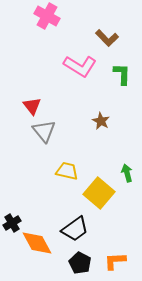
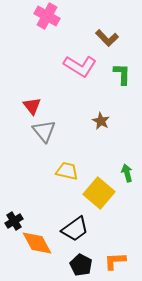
black cross: moved 2 px right, 2 px up
black pentagon: moved 1 px right, 2 px down
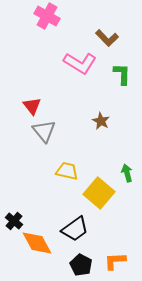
pink L-shape: moved 3 px up
black cross: rotated 18 degrees counterclockwise
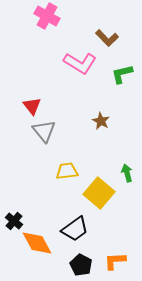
green L-shape: rotated 105 degrees counterclockwise
yellow trapezoid: rotated 20 degrees counterclockwise
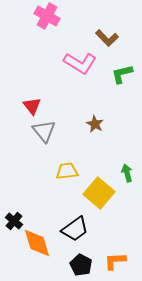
brown star: moved 6 px left, 3 px down
orange diamond: rotated 12 degrees clockwise
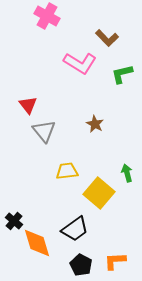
red triangle: moved 4 px left, 1 px up
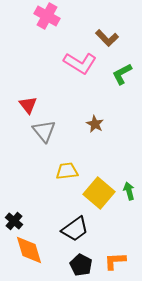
green L-shape: rotated 15 degrees counterclockwise
green arrow: moved 2 px right, 18 px down
orange diamond: moved 8 px left, 7 px down
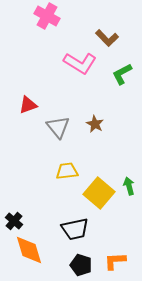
red triangle: rotated 48 degrees clockwise
gray triangle: moved 14 px right, 4 px up
green arrow: moved 5 px up
black trapezoid: rotated 24 degrees clockwise
black pentagon: rotated 10 degrees counterclockwise
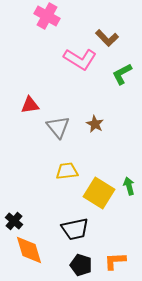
pink L-shape: moved 4 px up
red triangle: moved 2 px right; rotated 12 degrees clockwise
yellow square: rotated 8 degrees counterclockwise
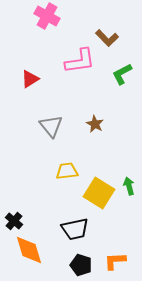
pink L-shape: moved 2 px down; rotated 40 degrees counterclockwise
red triangle: moved 26 px up; rotated 24 degrees counterclockwise
gray triangle: moved 7 px left, 1 px up
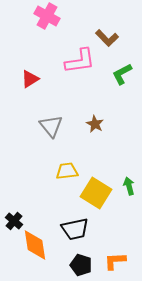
yellow square: moved 3 px left
orange diamond: moved 6 px right, 5 px up; rotated 8 degrees clockwise
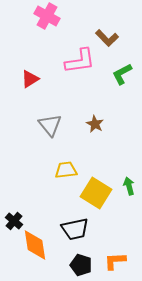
gray triangle: moved 1 px left, 1 px up
yellow trapezoid: moved 1 px left, 1 px up
